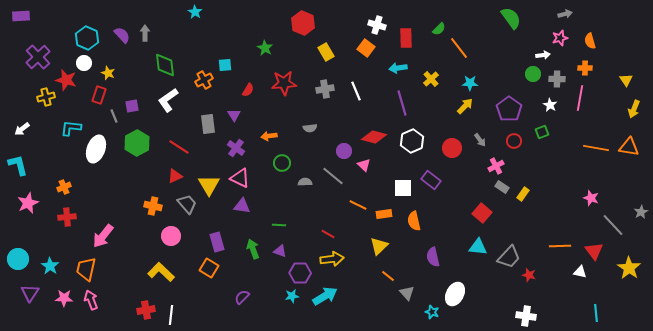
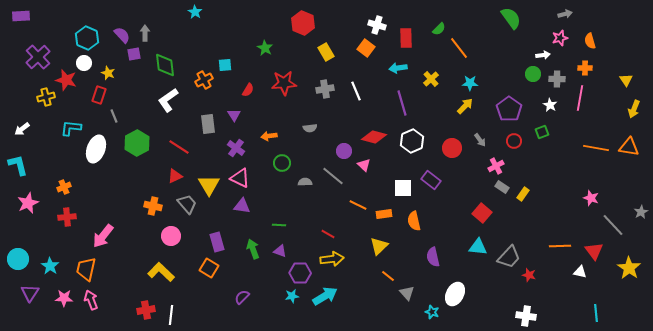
purple square at (132, 106): moved 2 px right, 52 px up
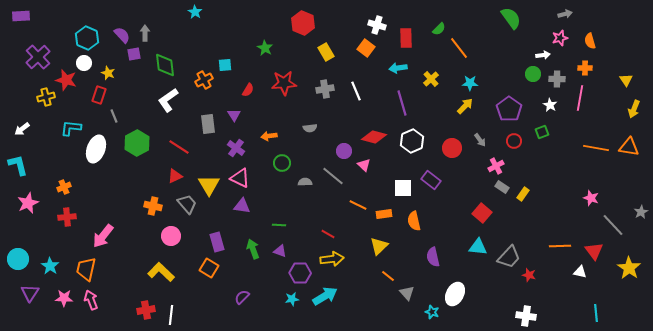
cyan star at (292, 296): moved 3 px down
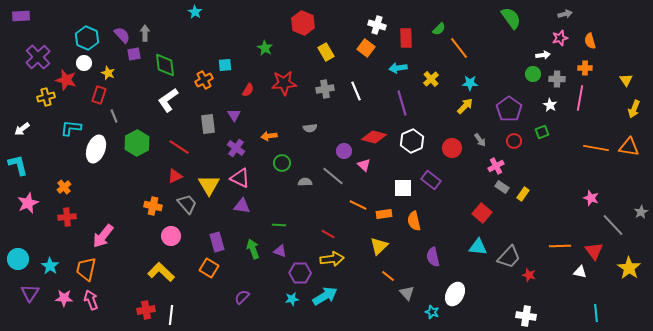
orange cross at (64, 187): rotated 16 degrees counterclockwise
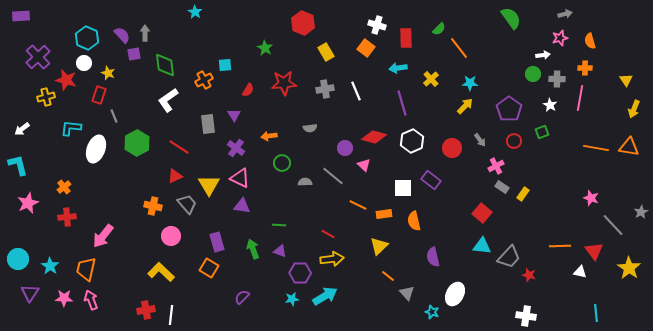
purple circle at (344, 151): moved 1 px right, 3 px up
cyan triangle at (478, 247): moved 4 px right, 1 px up
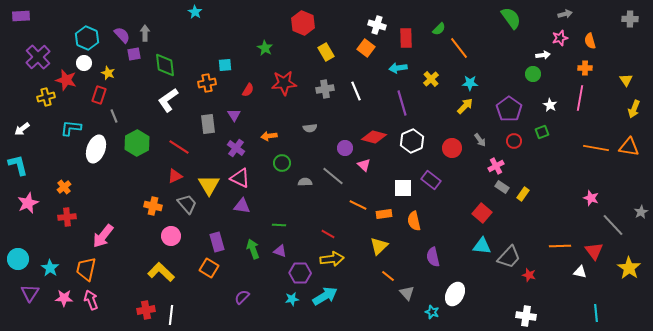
gray cross at (557, 79): moved 73 px right, 60 px up
orange cross at (204, 80): moved 3 px right, 3 px down; rotated 18 degrees clockwise
cyan star at (50, 266): moved 2 px down
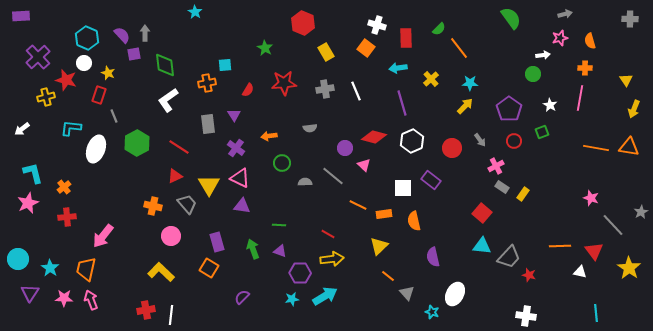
cyan L-shape at (18, 165): moved 15 px right, 8 px down
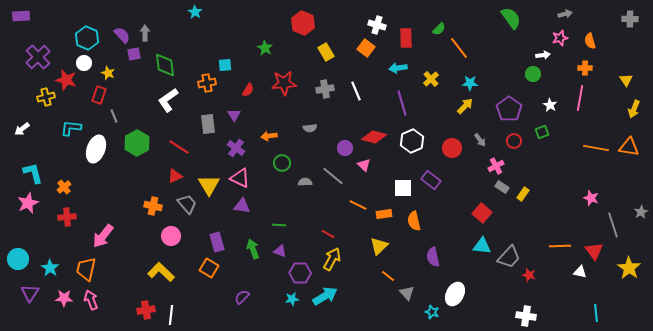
gray line at (613, 225): rotated 25 degrees clockwise
yellow arrow at (332, 259): rotated 55 degrees counterclockwise
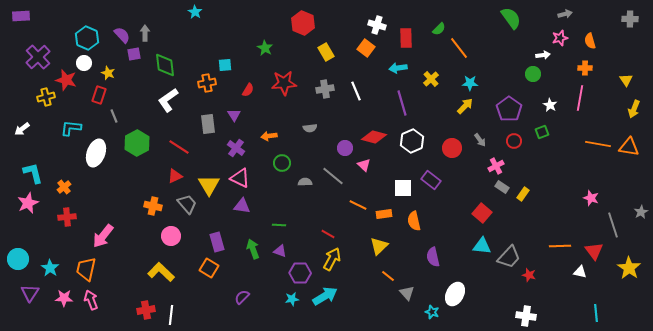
orange line at (596, 148): moved 2 px right, 4 px up
white ellipse at (96, 149): moved 4 px down
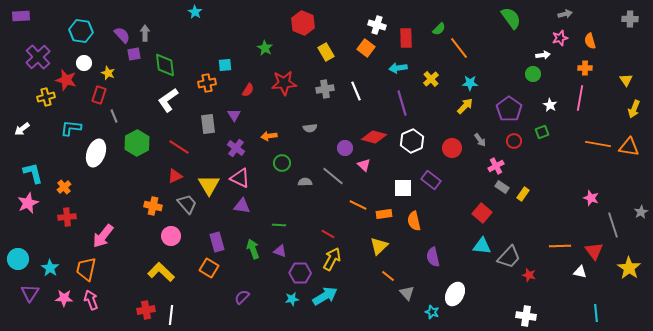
cyan hexagon at (87, 38): moved 6 px left, 7 px up; rotated 15 degrees counterclockwise
